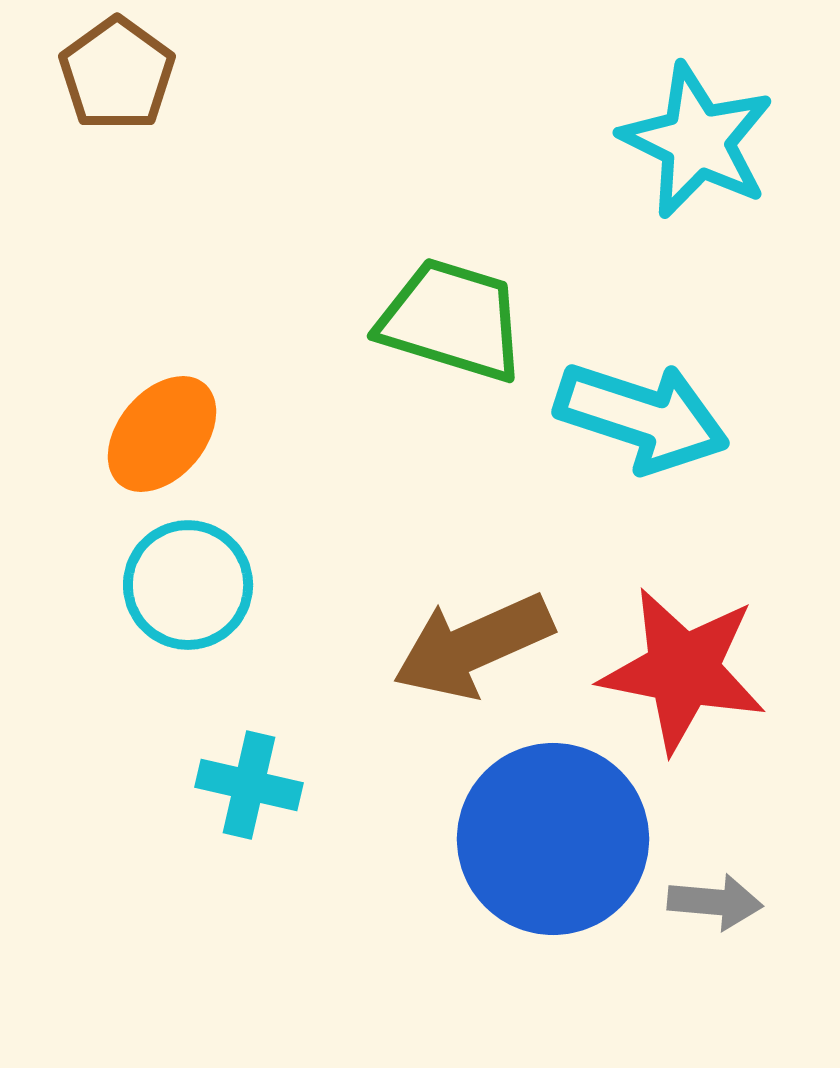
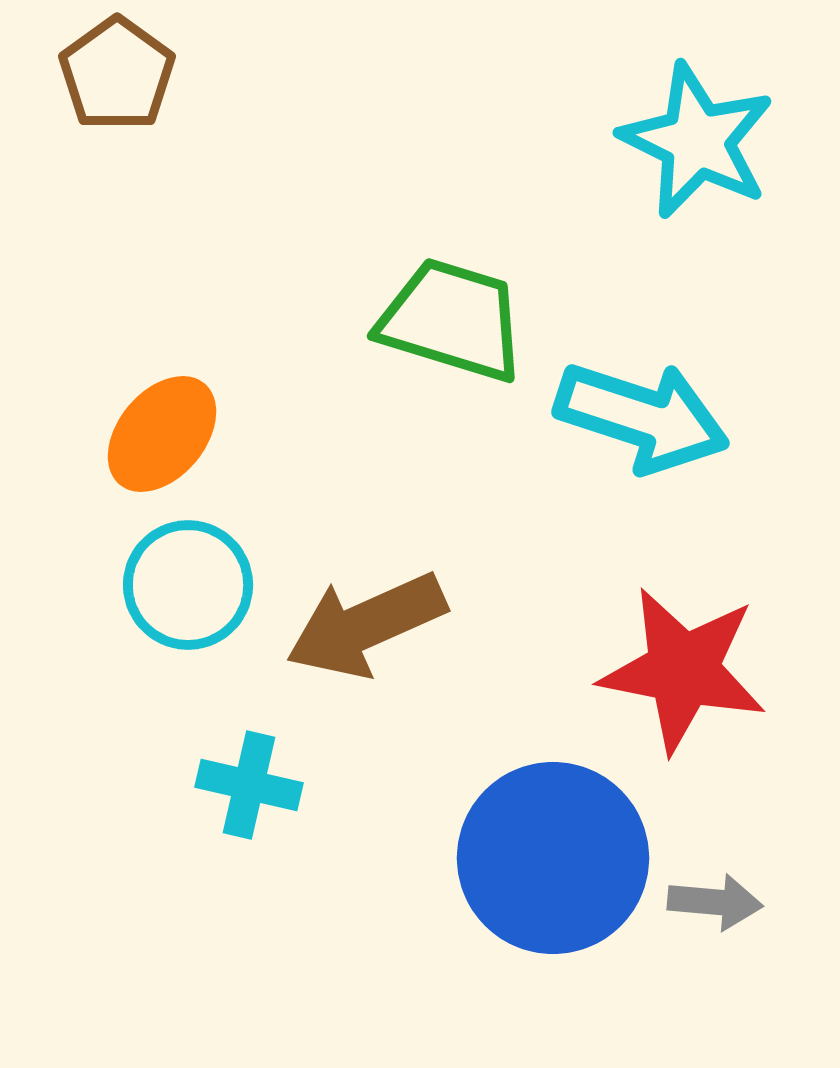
brown arrow: moved 107 px left, 21 px up
blue circle: moved 19 px down
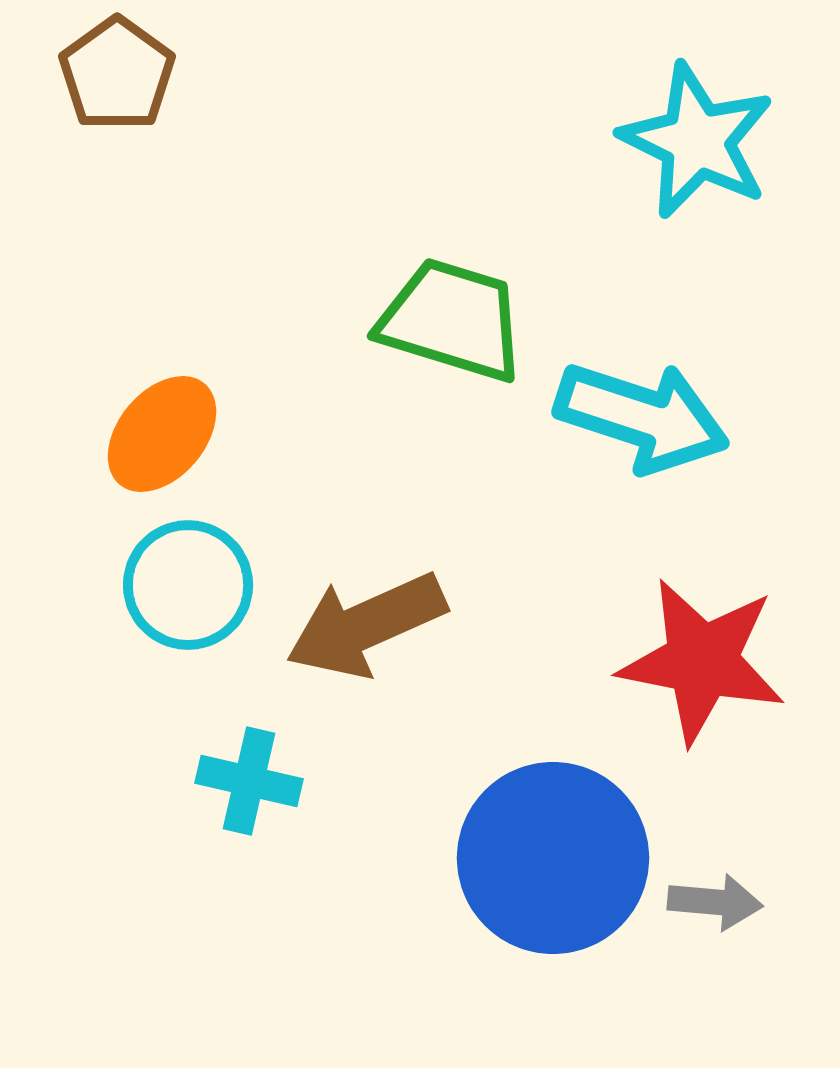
red star: moved 19 px right, 9 px up
cyan cross: moved 4 px up
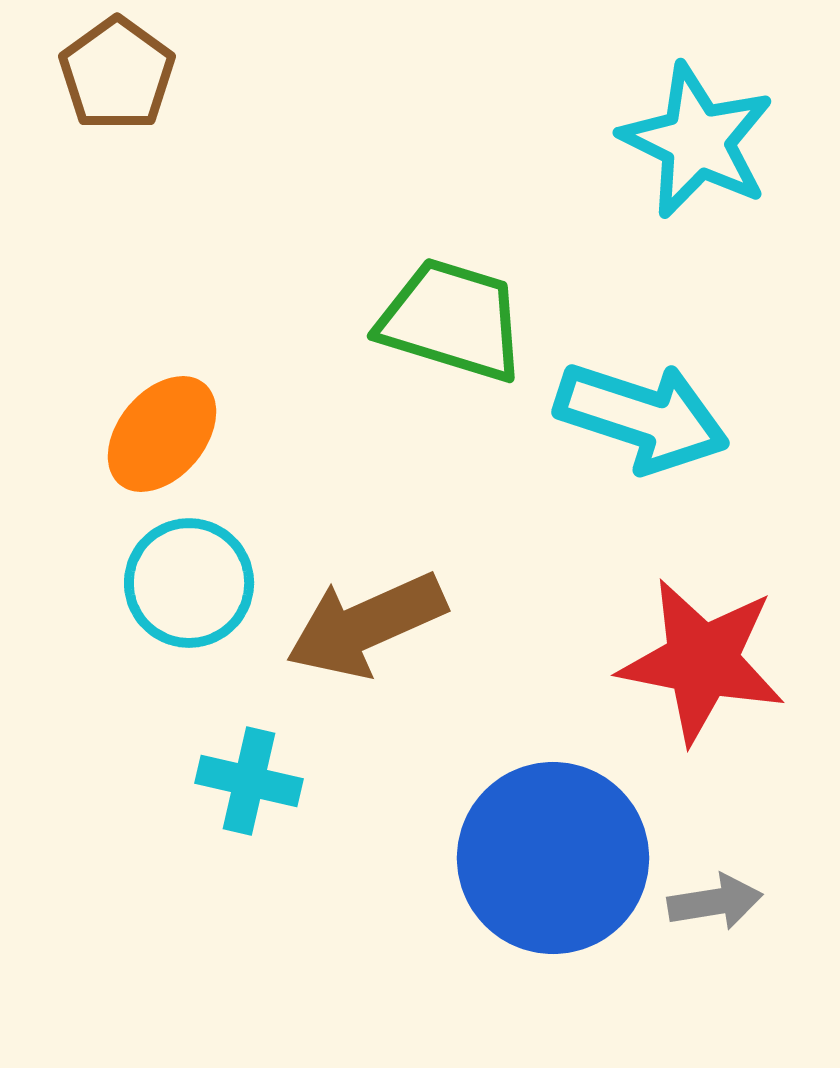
cyan circle: moved 1 px right, 2 px up
gray arrow: rotated 14 degrees counterclockwise
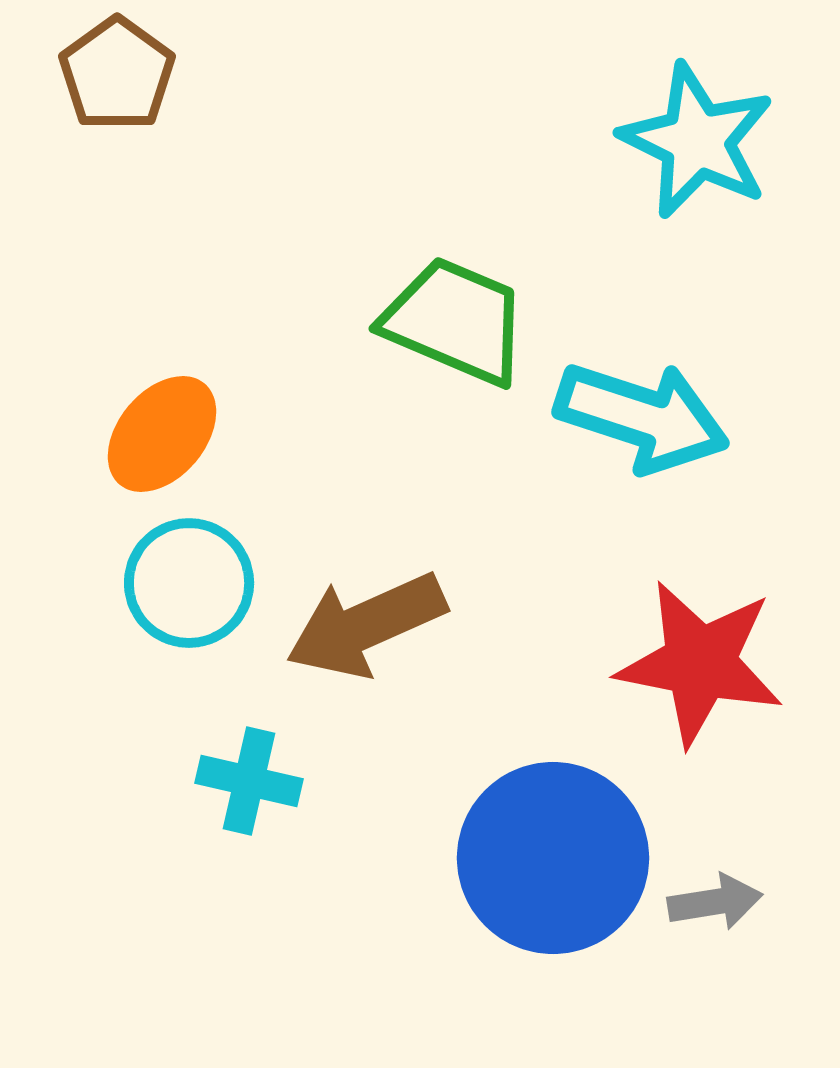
green trapezoid: moved 3 px right, 1 px down; rotated 6 degrees clockwise
red star: moved 2 px left, 2 px down
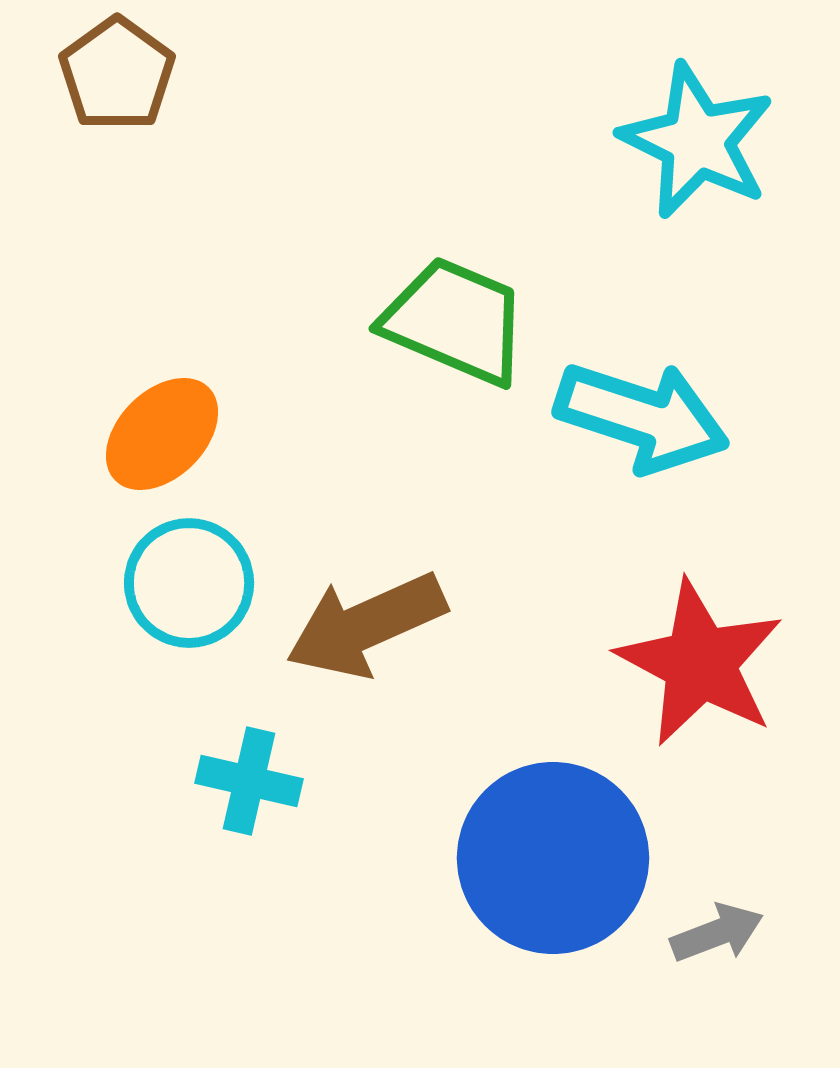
orange ellipse: rotated 5 degrees clockwise
red star: rotated 17 degrees clockwise
gray arrow: moved 2 px right, 31 px down; rotated 12 degrees counterclockwise
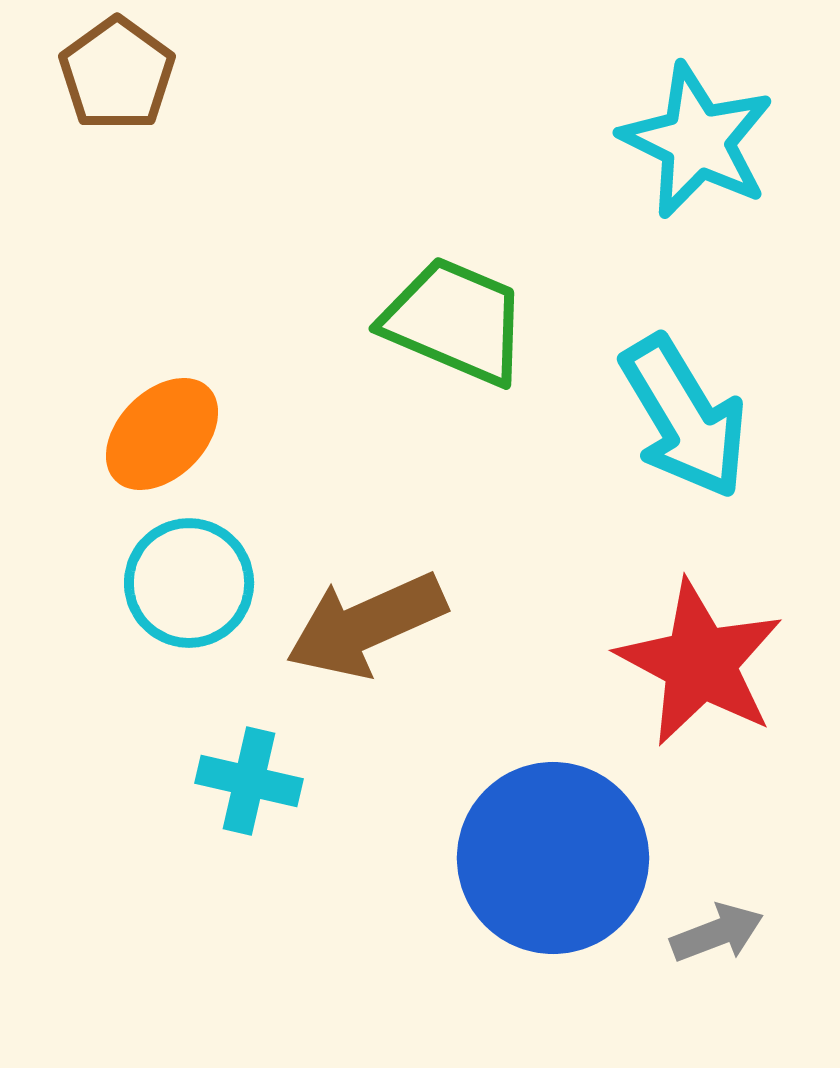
cyan arrow: moved 42 px right; rotated 41 degrees clockwise
